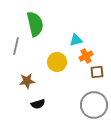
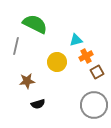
green semicircle: rotated 50 degrees counterclockwise
brown square: rotated 24 degrees counterclockwise
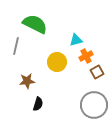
black semicircle: rotated 56 degrees counterclockwise
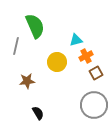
green semicircle: moved 2 px down; rotated 40 degrees clockwise
brown square: moved 1 px left, 1 px down
black semicircle: moved 9 px down; rotated 48 degrees counterclockwise
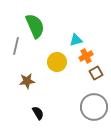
gray circle: moved 2 px down
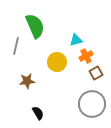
gray circle: moved 2 px left, 3 px up
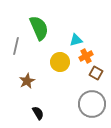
green semicircle: moved 4 px right, 2 px down
yellow circle: moved 3 px right
brown square: rotated 32 degrees counterclockwise
brown star: rotated 21 degrees counterclockwise
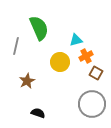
black semicircle: rotated 40 degrees counterclockwise
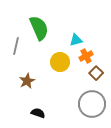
brown square: rotated 16 degrees clockwise
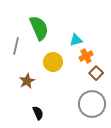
yellow circle: moved 7 px left
black semicircle: rotated 48 degrees clockwise
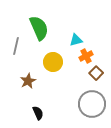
brown star: moved 1 px right
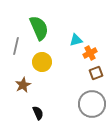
orange cross: moved 4 px right, 3 px up
yellow circle: moved 11 px left
brown square: rotated 24 degrees clockwise
brown star: moved 5 px left, 4 px down
